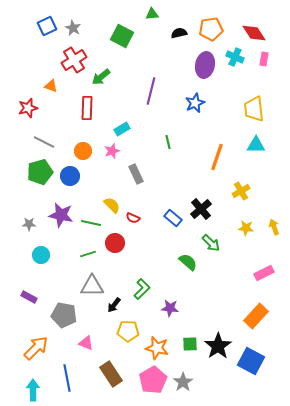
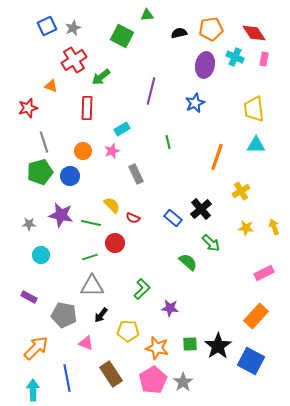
green triangle at (152, 14): moved 5 px left, 1 px down
gray star at (73, 28): rotated 21 degrees clockwise
gray line at (44, 142): rotated 45 degrees clockwise
green line at (88, 254): moved 2 px right, 3 px down
black arrow at (114, 305): moved 13 px left, 10 px down
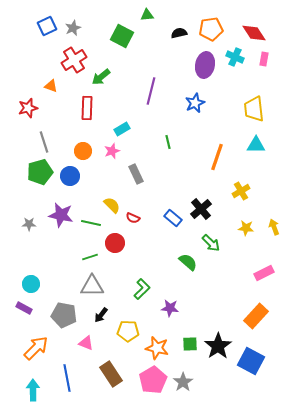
cyan circle at (41, 255): moved 10 px left, 29 px down
purple rectangle at (29, 297): moved 5 px left, 11 px down
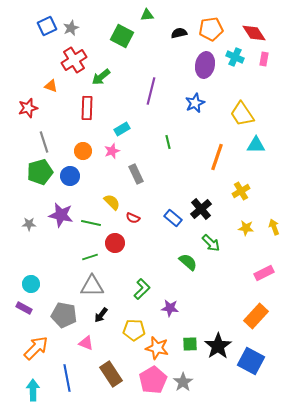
gray star at (73, 28): moved 2 px left
yellow trapezoid at (254, 109): moved 12 px left, 5 px down; rotated 28 degrees counterclockwise
yellow semicircle at (112, 205): moved 3 px up
yellow pentagon at (128, 331): moved 6 px right, 1 px up
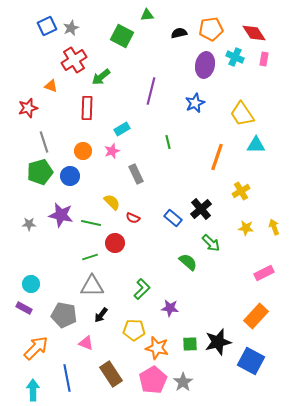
black star at (218, 346): moved 4 px up; rotated 20 degrees clockwise
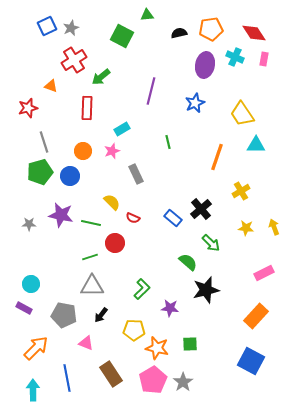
black star at (218, 342): moved 12 px left, 52 px up
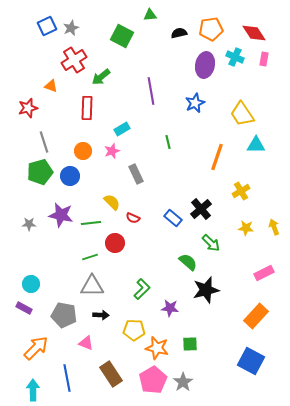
green triangle at (147, 15): moved 3 px right
purple line at (151, 91): rotated 24 degrees counterclockwise
green line at (91, 223): rotated 18 degrees counterclockwise
black arrow at (101, 315): rotated 126 degrees counterclockwise
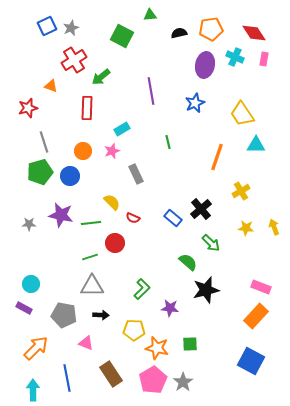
pink rectangle at (264, 273): moved 3 px left, 14 px down; rotated 48 degrees clockwise
